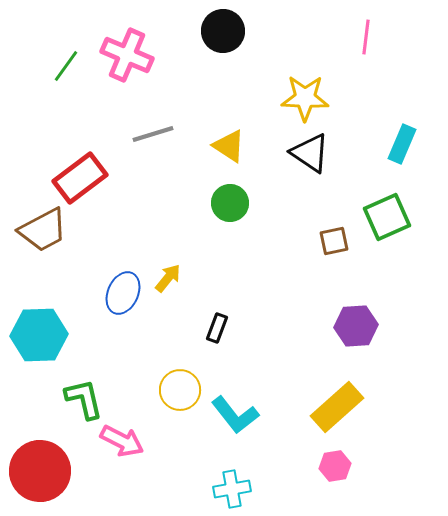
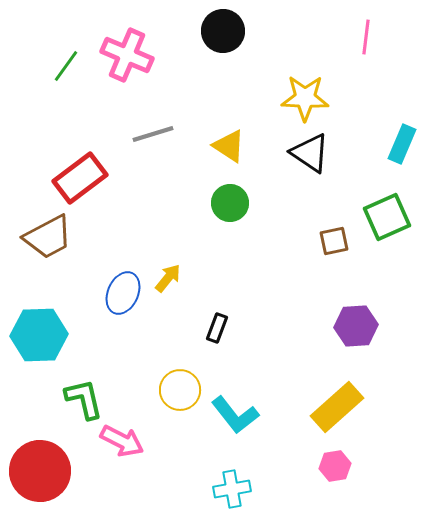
brown trapezoid: moved 5 px right, 7 px down
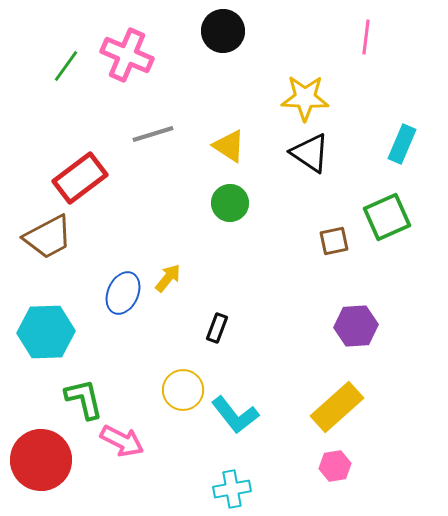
cyan hexagon: moved 7 px right, 3 px up
yellow circle: moved 3 px right
red circle: moved 1 px right, 11 px up
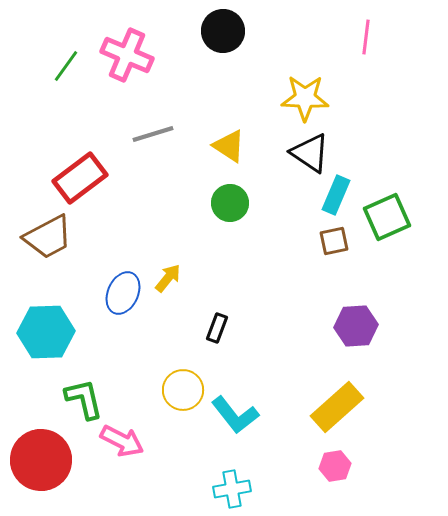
cyan rectangle: moved 66 px left, 51 px down
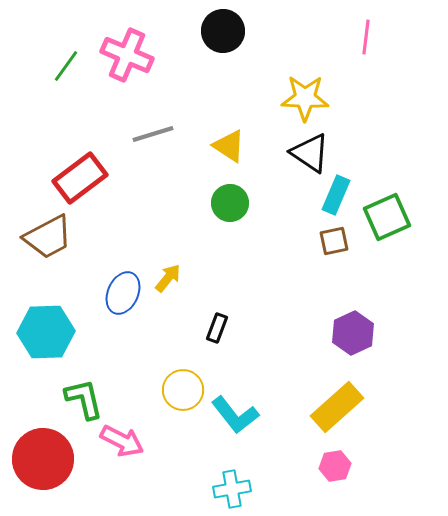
purple hexagon: moved 3 px left, 7 px down; rotated 21 degrees counterclockwise
red circle: moved 2 px right, 1 px up
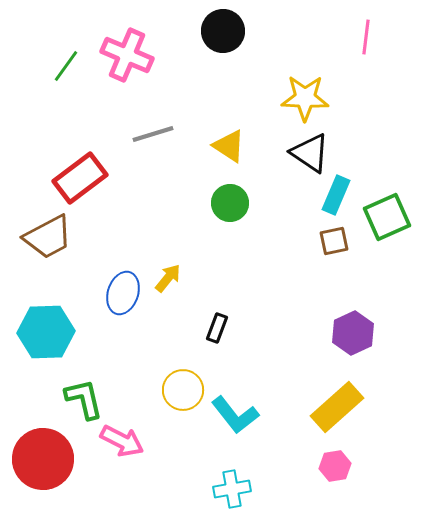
blue ellipse: rotated 6 degrees counterclockwise
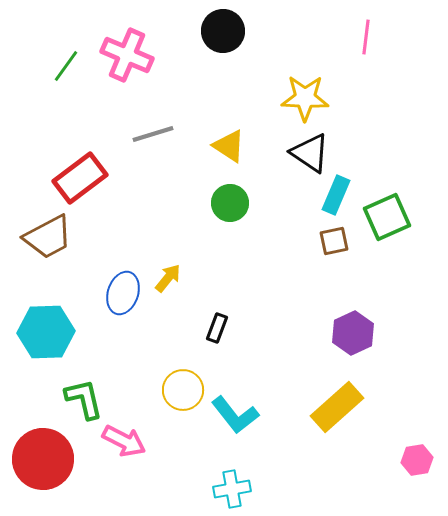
pink arrow: moved 2 px right
pink hexagon: moved 82 px right, 6 px up
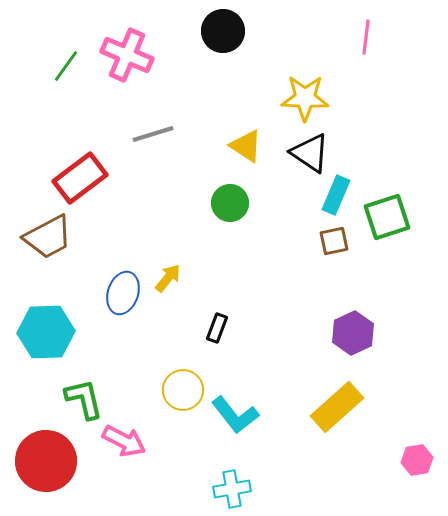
yellow triangle: moved 17 px right
green square: rotated 6 degrees clockwise
red circle: moved 3 px right, 2 px down
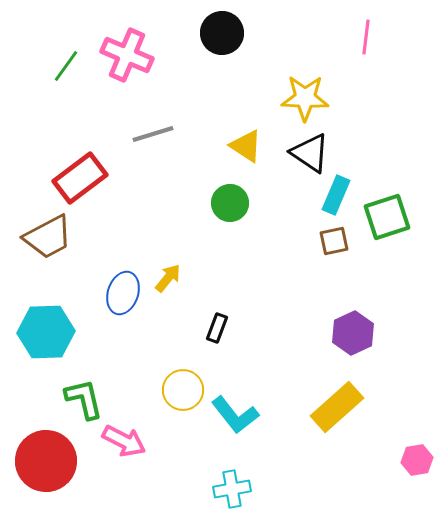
black circle: moved 1 px left, 2 px down
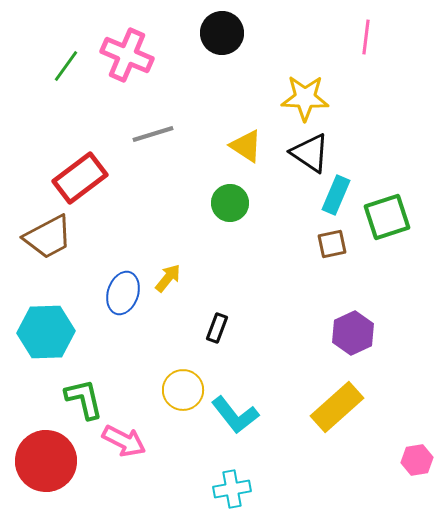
brown square: moved 2 px left, 3 px down
